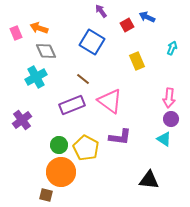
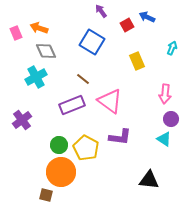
pink arrow: moved 4 px left, 4 px up
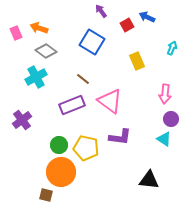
gray diamond: rotated 30 degrees counterclockwise
yellow pentagon: rotated 15 degrees counterclockwise
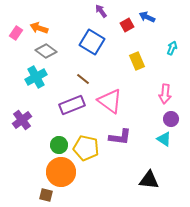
pink rectangle: rotated 56 degrees clockwise
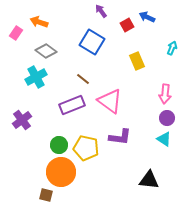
orange arrow: moved 6 px up
purple circle: moved 4 px left, 1 px up
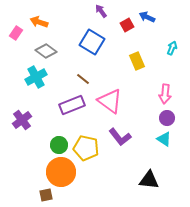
purple L-shape: rotated 45 degrees clockwise
brown square: rotated 24 degrees counterclockwise
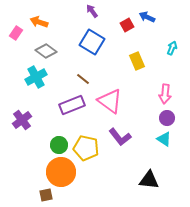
purple arrow: moved 9 px left
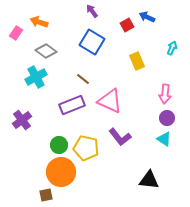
pink triangle: rotated 12 degrees counterclockwise
